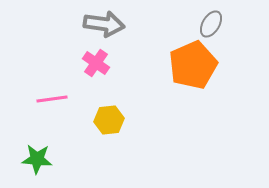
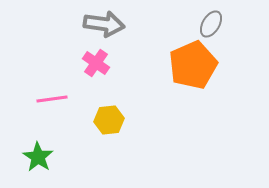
green star: moved 1 px right, 2 px up; rotated 28 degrees clockwise
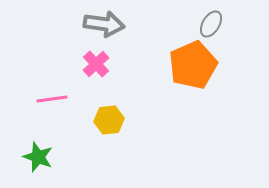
pink cross: moved 1 px down; rotated 12 degrees clockwise
green star: rotated 12 degrees counterclockwise
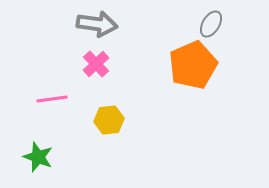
gray arrow: moved 7 px left
